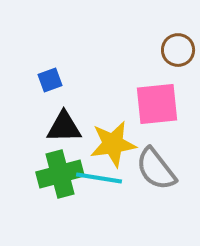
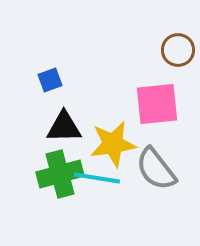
cyan line: moved 2 px left
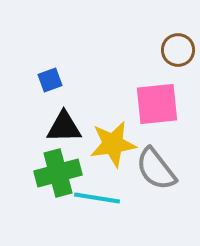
green cross: moved 2 px left, 1 px up
cyan line: moved 20 px down
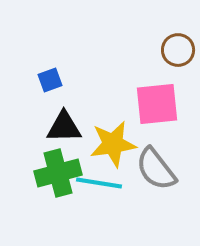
cyan line: moved 2 px right, 15 px up
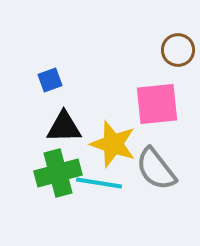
yellow star: rotated 27 degrees clockwise
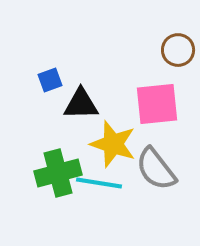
black triangle: moved 17 px right, 23 px up
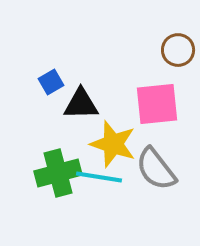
blue square: moved 1 px right, 2 px down; rotated 10 degrees counterclockwise
cyan line: moved 6 px up
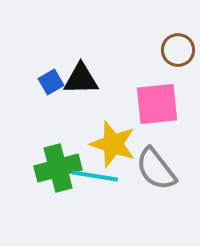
black triangle: moved 25 px up
green cross: moved 5 px up
cyan line: moved 4 px left, 1 px up
